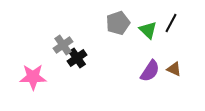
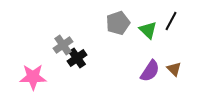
black line: moved 2 px up
brown triangle: rotated 21 degrees clockwise
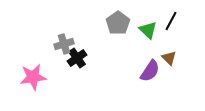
gray pentagon: rotated 15 degrees counterclockwise
gray cross: moved 1 px right, 1 px up; rotated 18 degrees clockwise
brown triangle: moved 5 px left, 11 px up
pink star: rotated 8 degrees counterclockwise
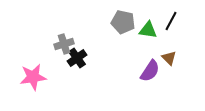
gray pentagon: moved 5 px right, 1 px up; rotated 25 degrees counterclockwise
green triangle: rotated 36 degrees counterclockwise
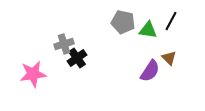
pink star: moved 3 px up
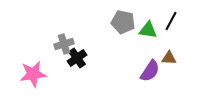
brown triangle: rotated 42 degrees counterclockwise
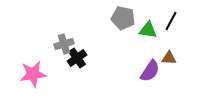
gray pentagon: moved 4 px up
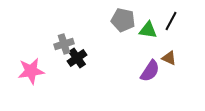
gray pentagon: moved 2 px down
brown triangle: rotated 21 degrees clockwise
pink star: moved 2 px left, 3 px up
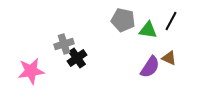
purple semicircle: moved 4 px up
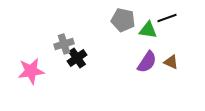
black line: moved 4 px left, 3 px up; rotated 42 degrees clockwise
brown triangle: moved 2 px right, 4 px down
purple semicircle: moved 3 px left, 5 px up
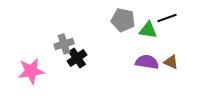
purple semicircle: rotated 115 degrees counterclockwise
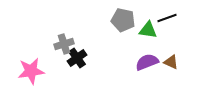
purple semicircle: rotated 30 degrees counterclockwise
